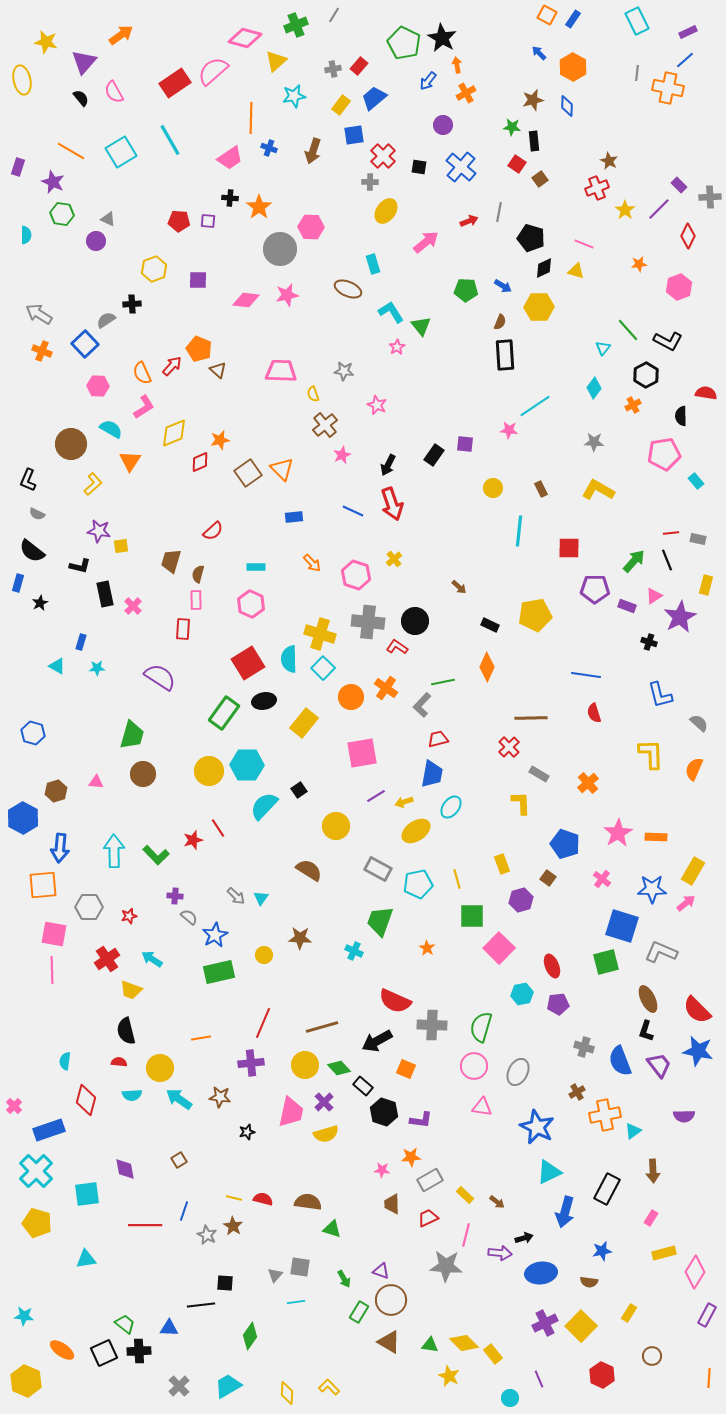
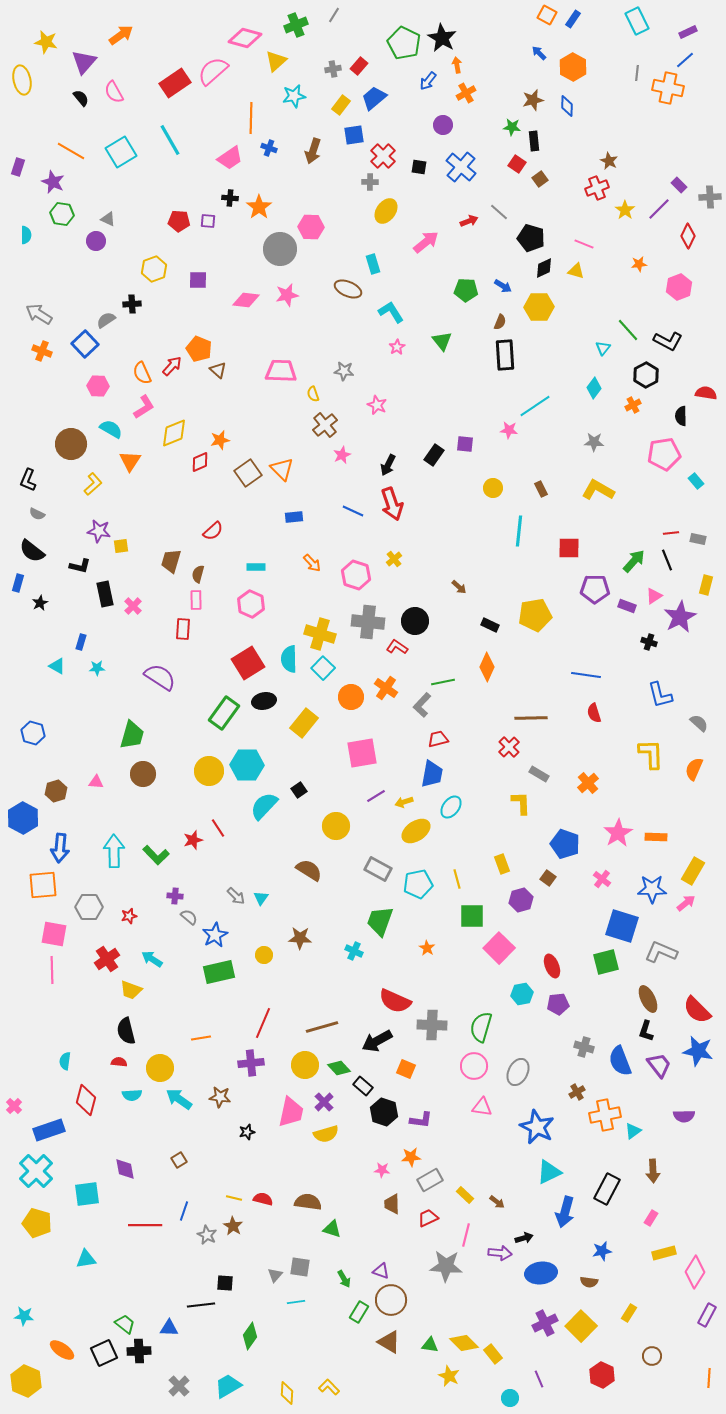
gray line at (499, 212): rotated 60 degrees counterclockwise
green triangle at (421, 326): moved 21 px right, 15 px down
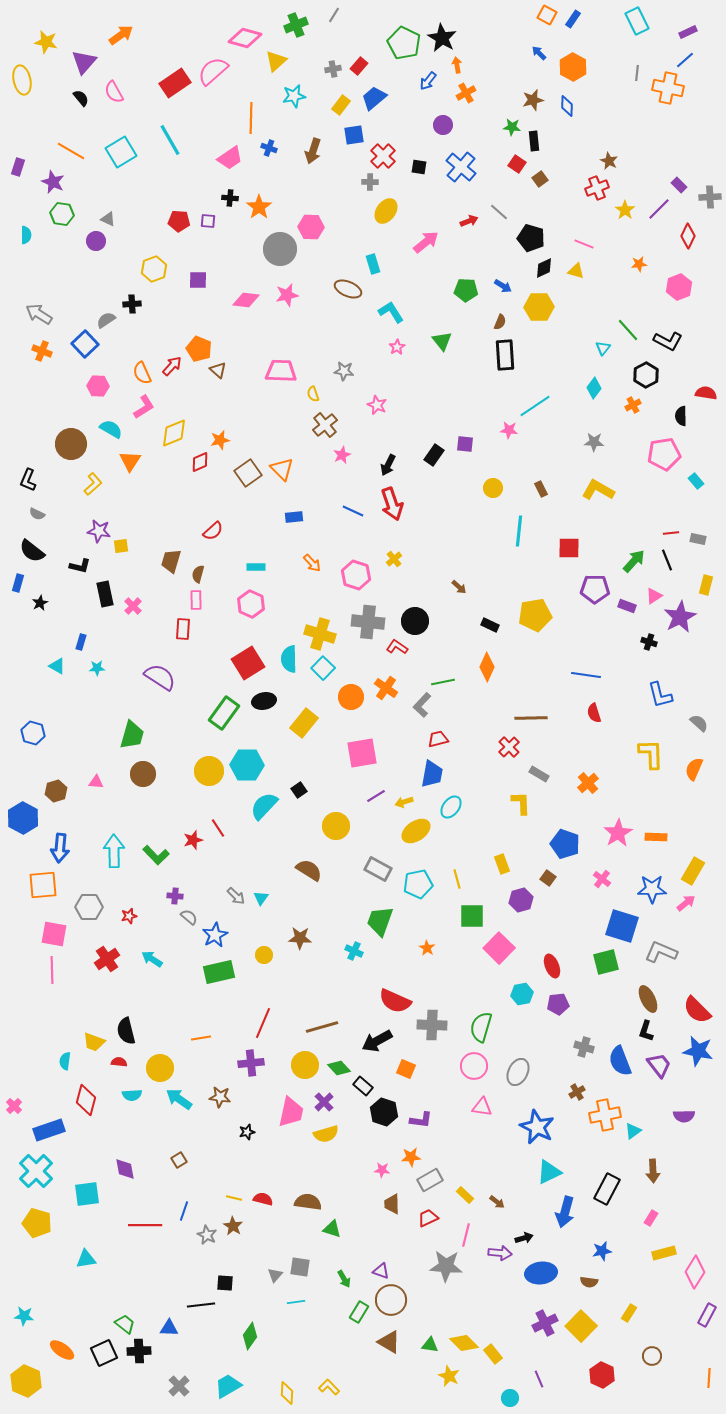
yellow trapezoid at (131, 990): moved 37 px left, 52 px down
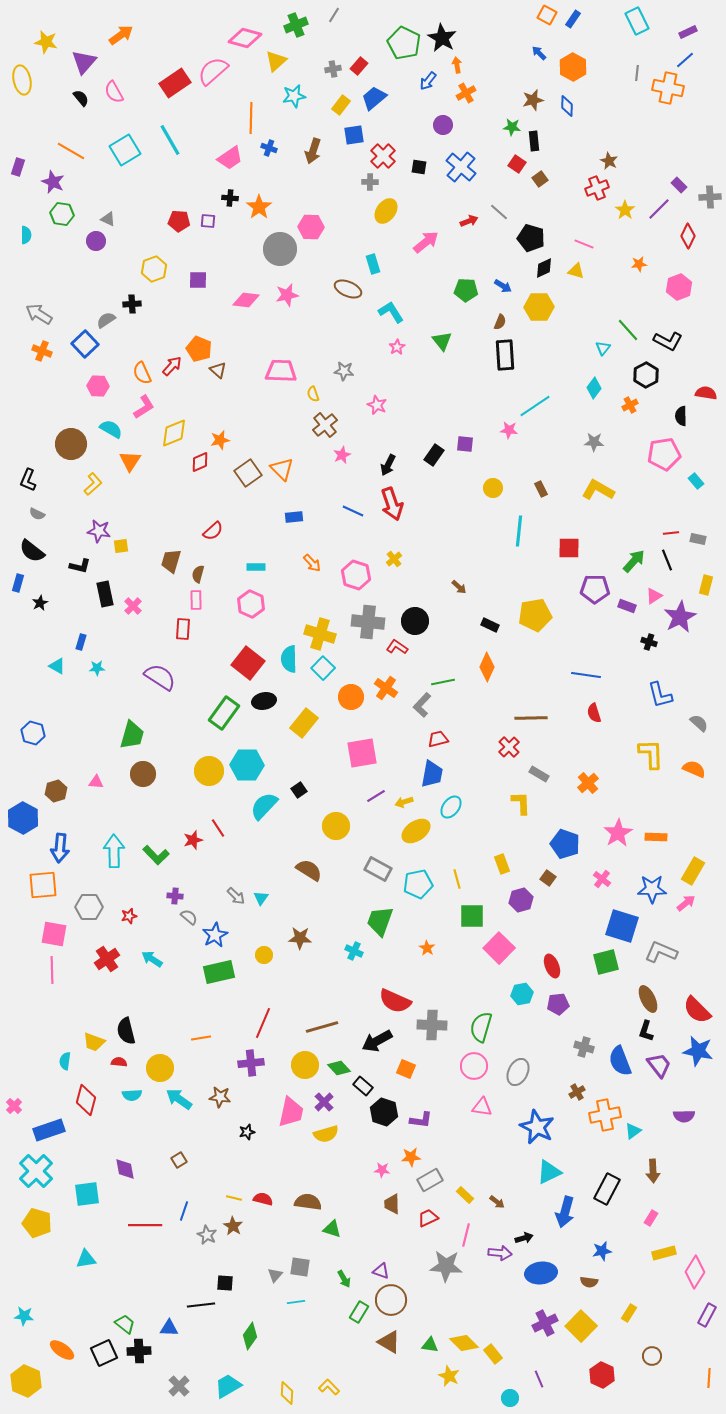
cyan square at (121, 152): moved 4 px right, 2 px up
orange cross at (633, 405): moved 3 px left
red square at (248, 663): rotated 20 degrees counterclockwise
orange semicircle at (694, 769): rotated 90 degrees clockwise
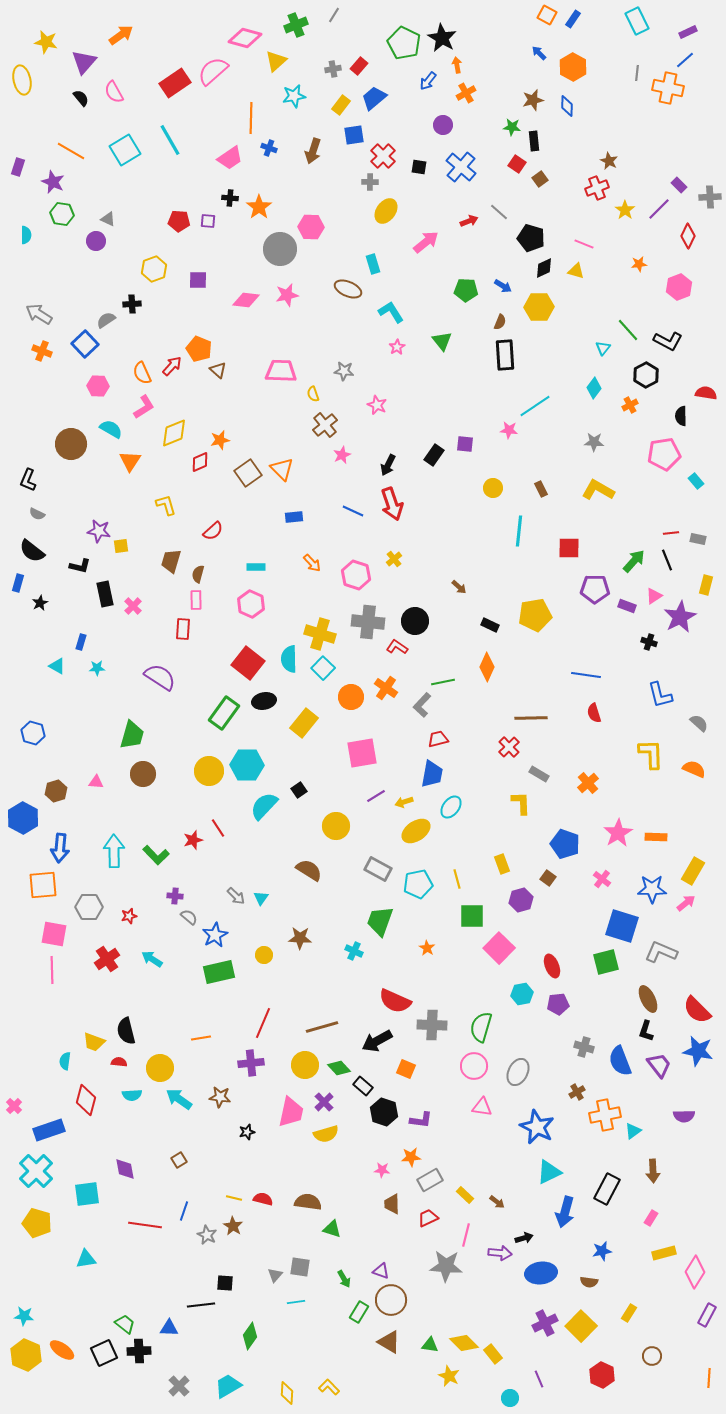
yellow L-shape at (93, 484): moved 73 px right, 21 px down; rotated 65 degrees counterclockwise
red line at (145, 1225): rotated 8 degrees clockwise
yellow hexagon at (26, 1381): moved 26 px up
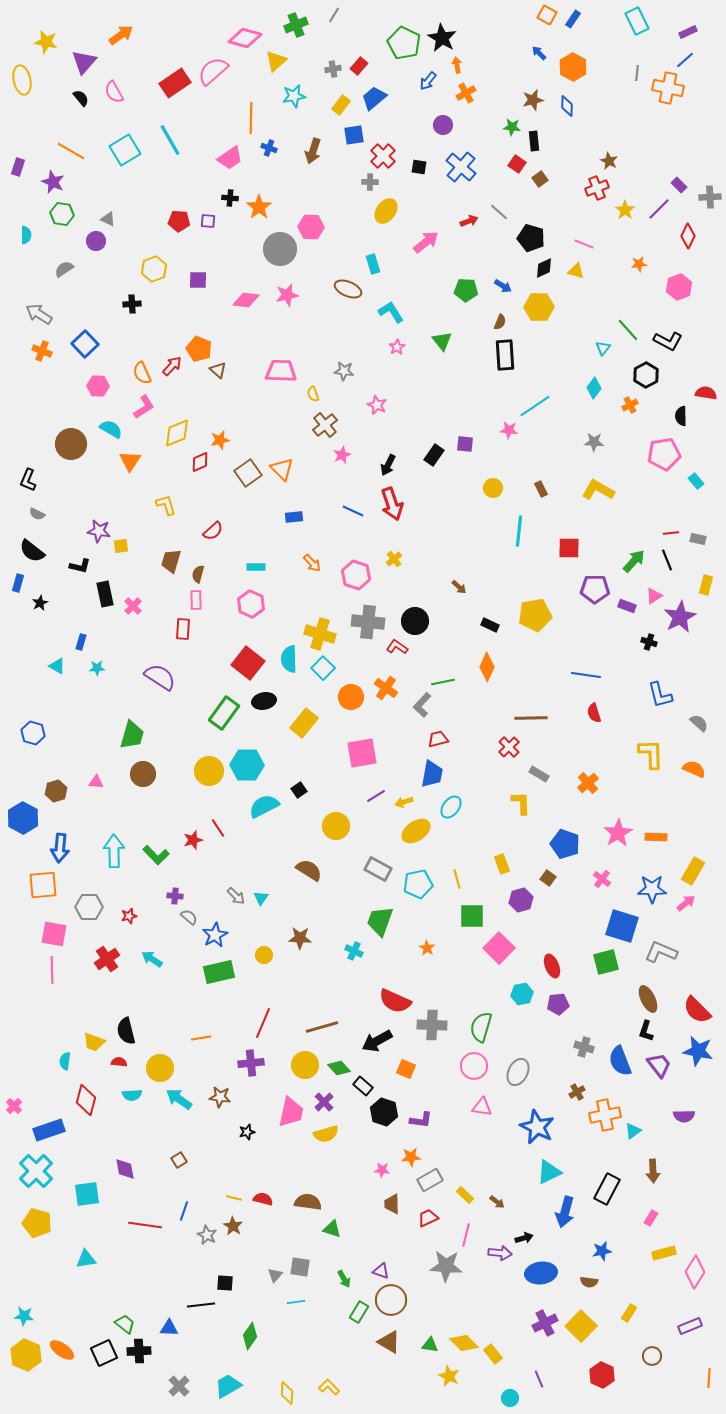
gray semicircle at (106, 320): moved 42 px left, 51 px up
yellow diamond at (174, 433): moved 3 px right
cyan semicircle at (264, 806): rotated 20 degrees clockwise
purple rectangle at (707, 1315): moved 17 px left, 11 px down; rotated 40 degrees clockwise
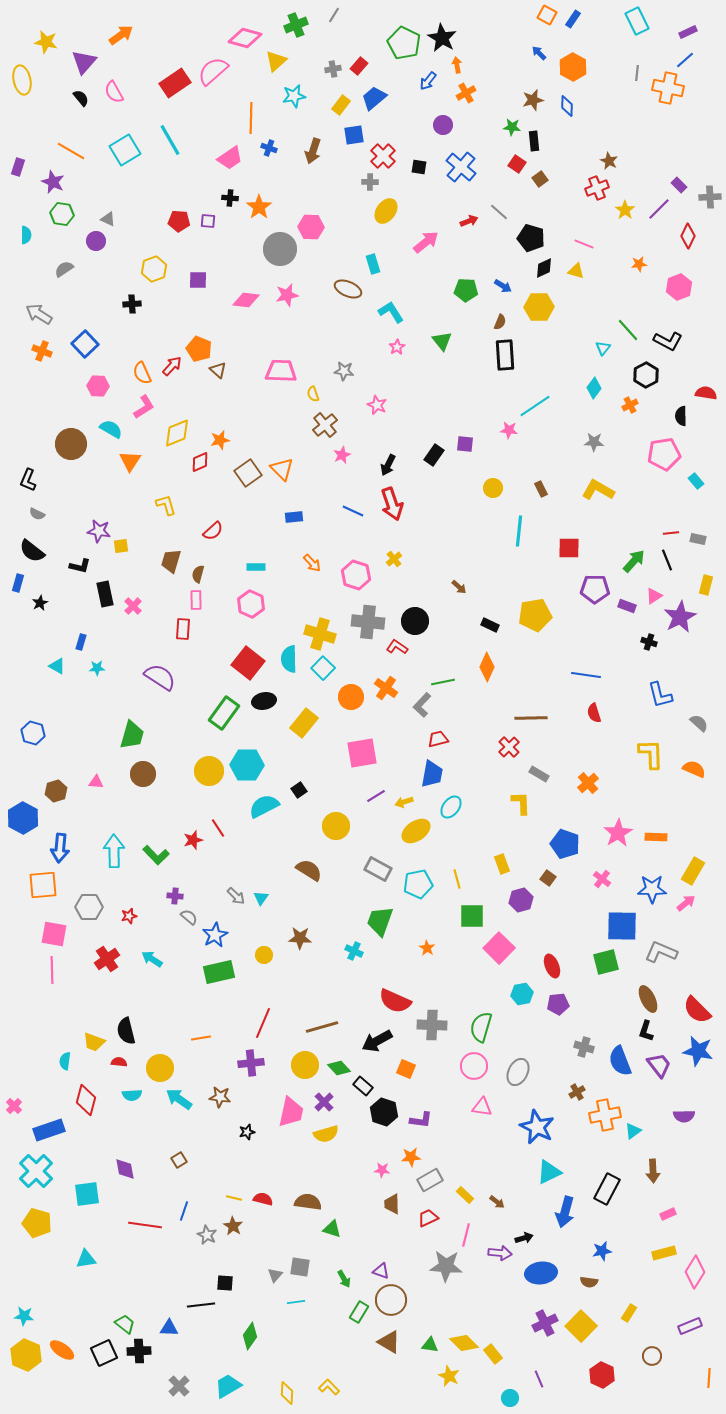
blue square at (622, 926): rotated 16 degrees counterclockwise
pink rectangle at (651, 1218): moved 17 px right, 4 px up; rotated 35 degrees clockwise
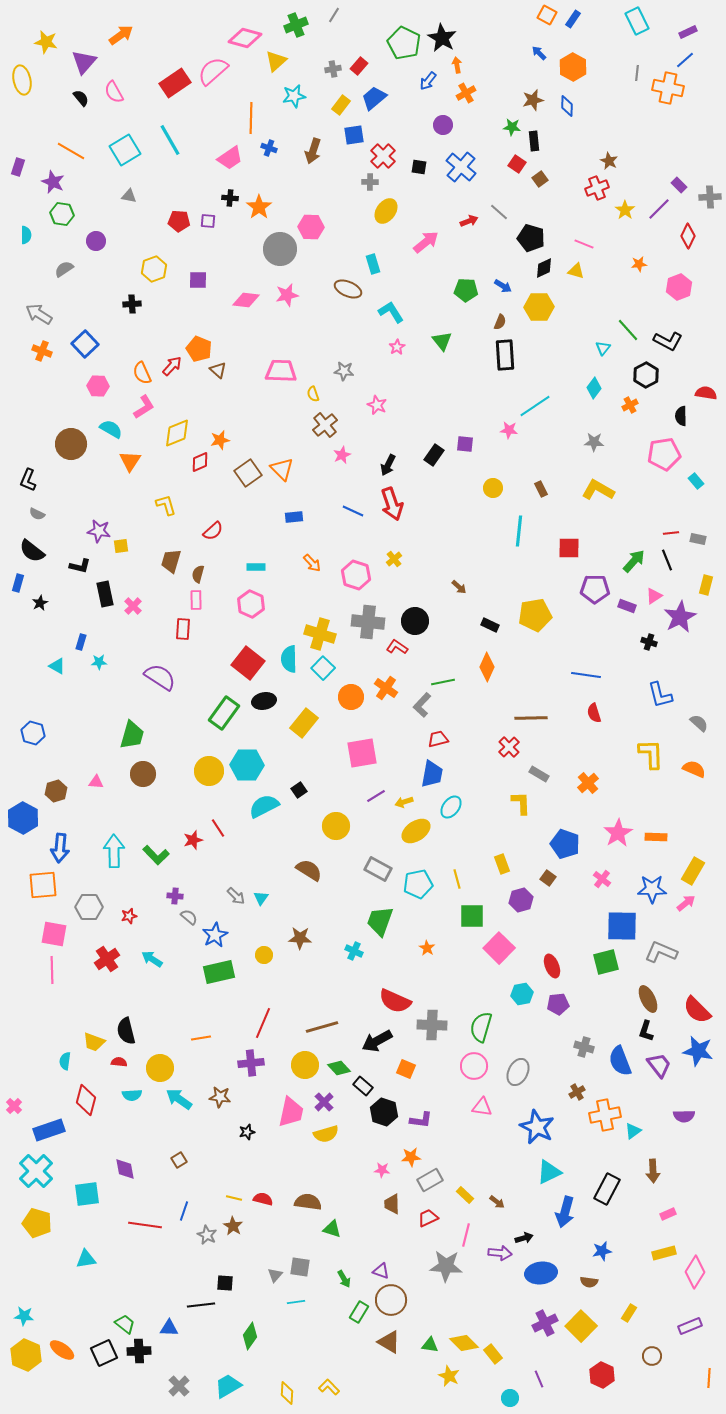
gray triangle at (108, 219): moved 21 px right, 23 px up; rotated 14 degrees counterclockwise
cyan star at (97, 668): moved 2 px right, 6 px up
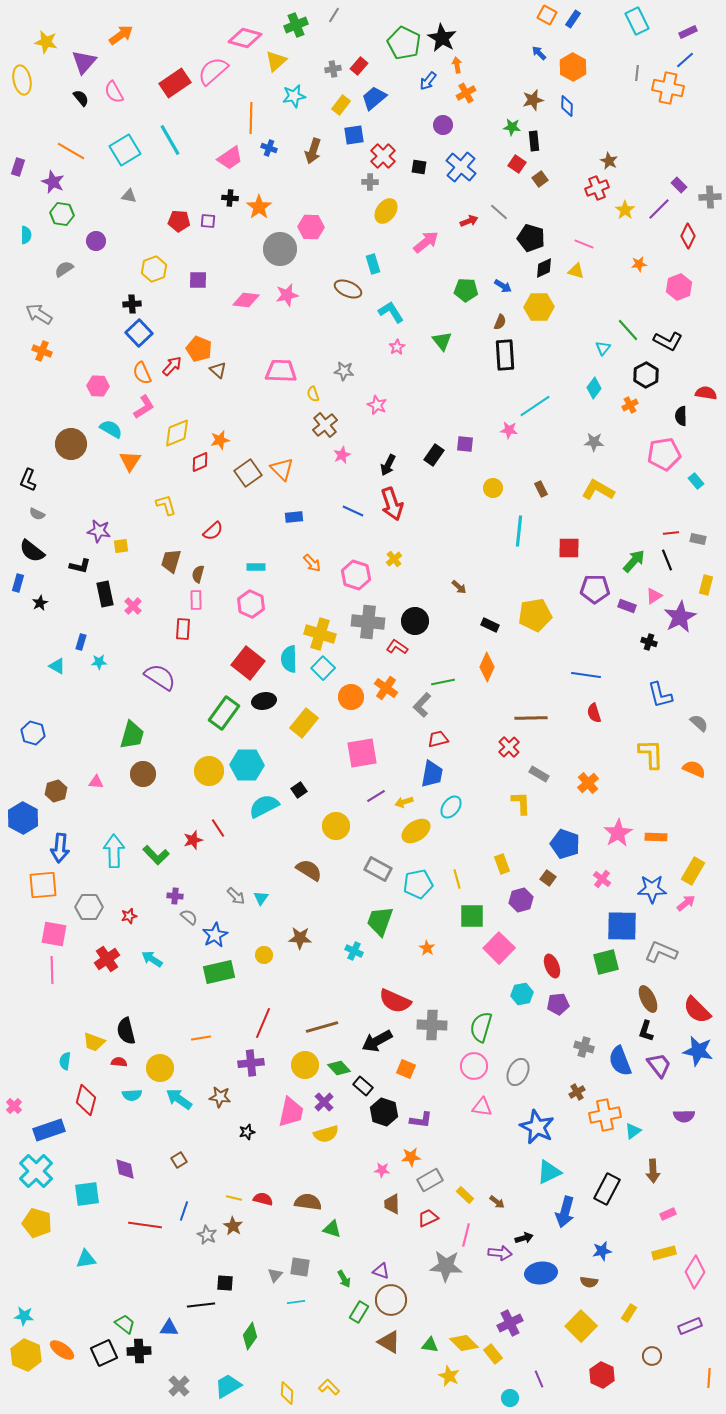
blue square at (85, 344): moved 54 px right, 11 px up
purple cross at (545, 1323): moved 35 px left
